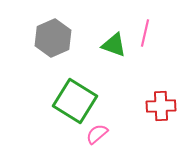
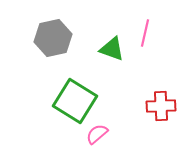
gray hexagon: rotated 12 degrees clockwise
green triangle: moved 2 px left, 4 px down
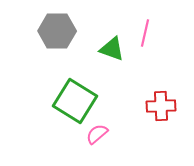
gray hexagon: moved 4 px right, 7 px up; rotated 12 degrees clockwise
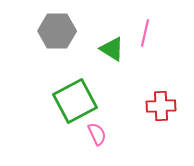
green triangle: rotated 12 degrees clockwise
green square: rotated 30 degrees clockwise
pink semicircle: rotated 105 degrees clockwise
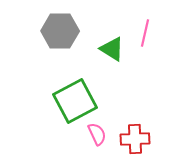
gray hexagon: moved 3 px right
red cross: moved 26 px left, 33 px down
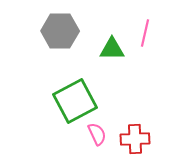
green triangle: rotated 32 degrees counterclockwise
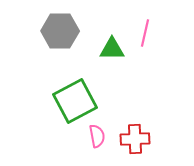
pink semicircle: moved 2 px down; rotated 15 degrees clockwise
